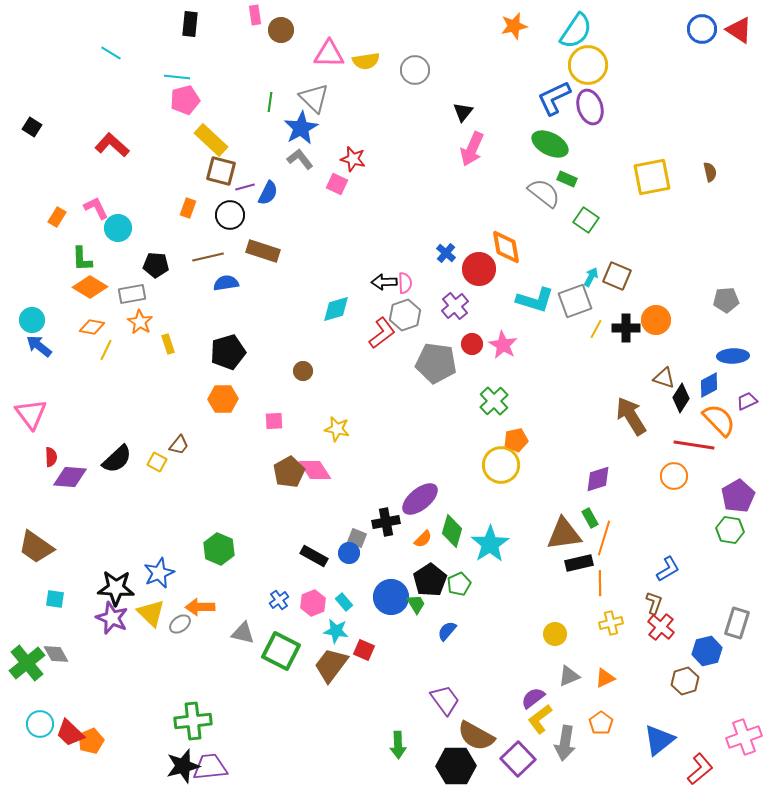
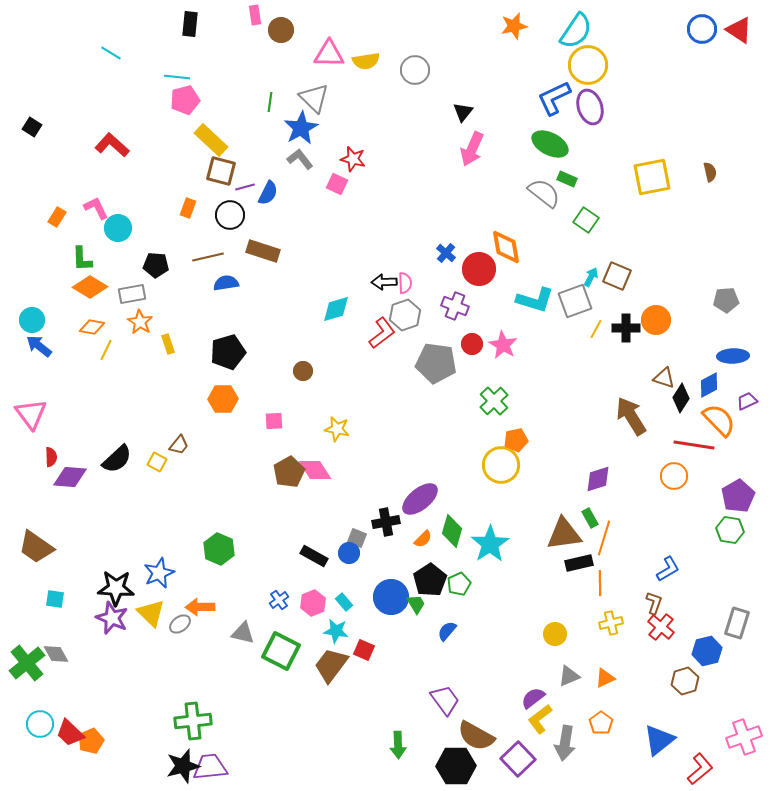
purple cross at (455, 306): rotated 28 degrees counterclockwise
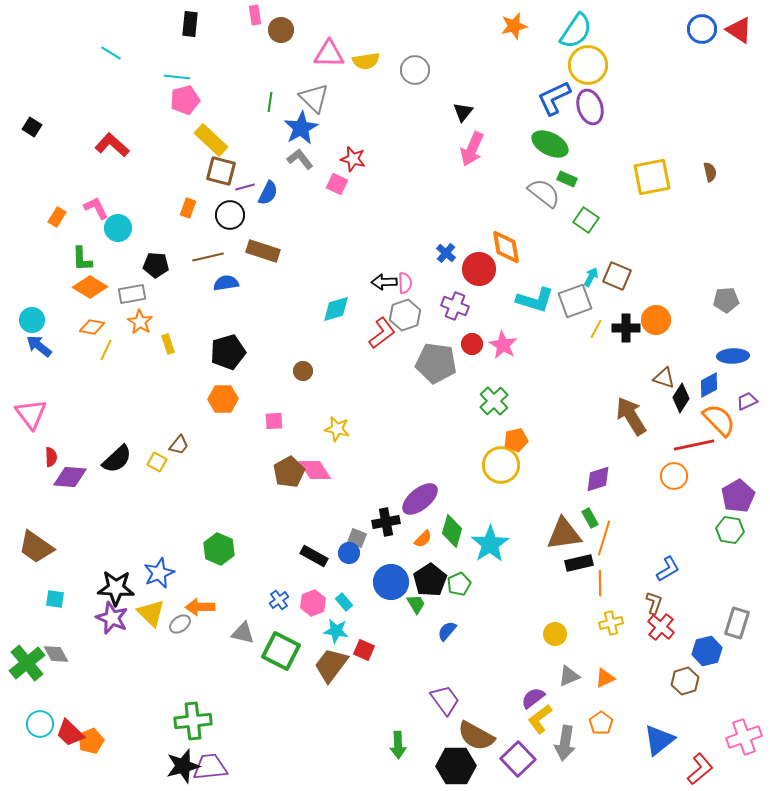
red line at (694, 445): rotated 21 degrees counterclockwise
blue circle at (391, 597): moved 15 px up
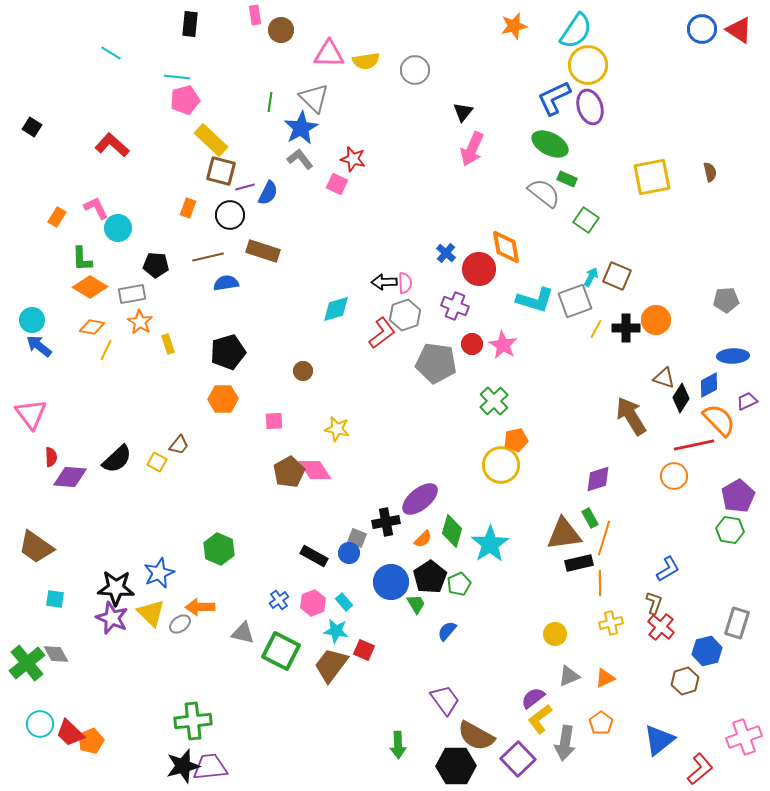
black pentagon at (430, 580): moved 3 px up
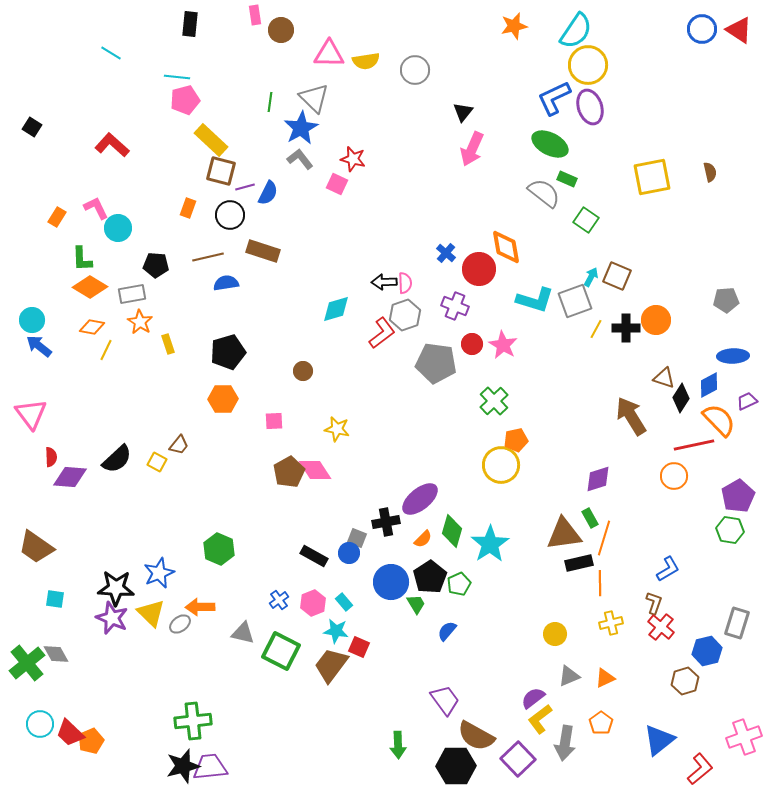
red square at (364, 650): moved 5 px left, 3 px up
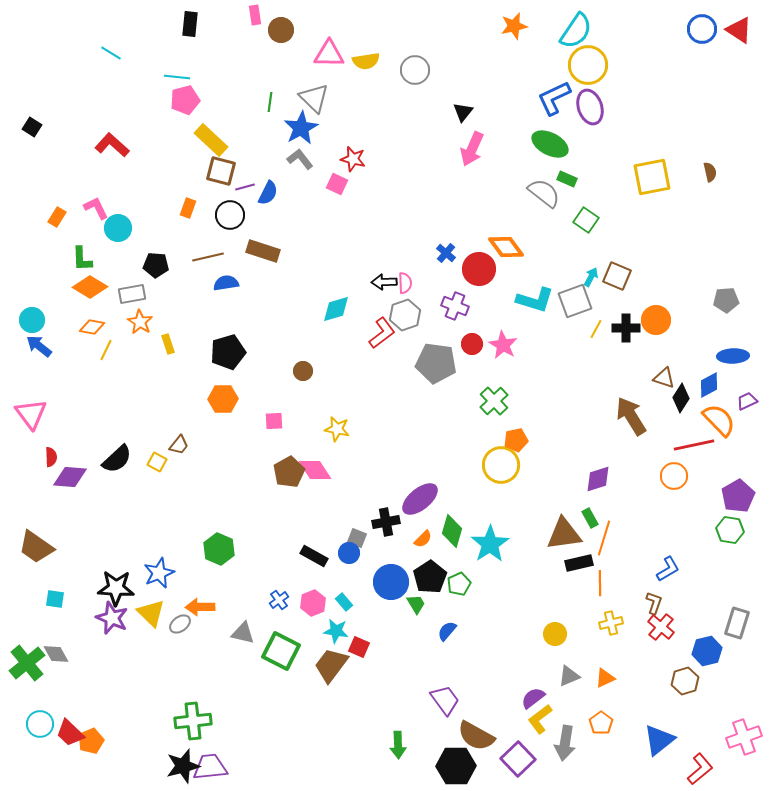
orange diamond at (506, 247): rotated 27 degrees counterclockwise
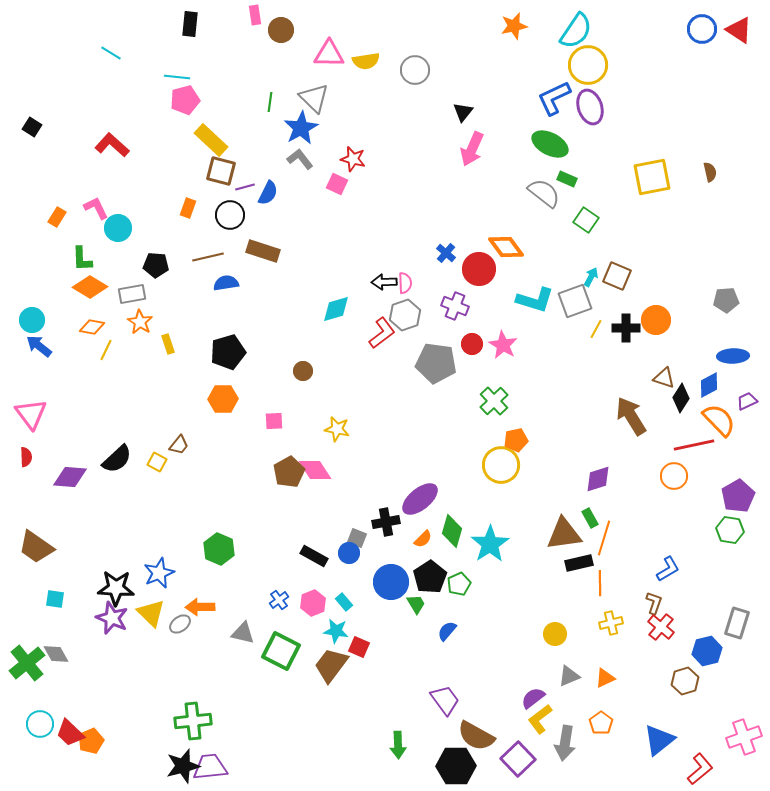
red semicircle at (51, 457): moved 25 px left
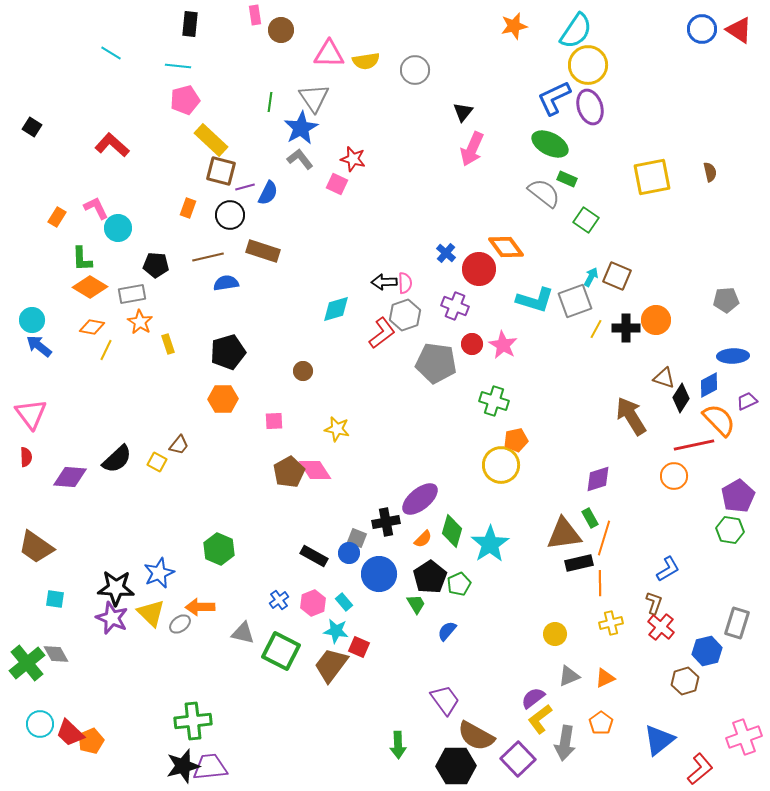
cyan line at (177, 77): moved 1 px right, 11 px up
gray triangle at (314, 98): rotated 12 degrees clockwise
green cross at (494, 401): rotated 28 degrees counterclockwise
blue circle at (391, 582): moved 12 px left, 8 px up
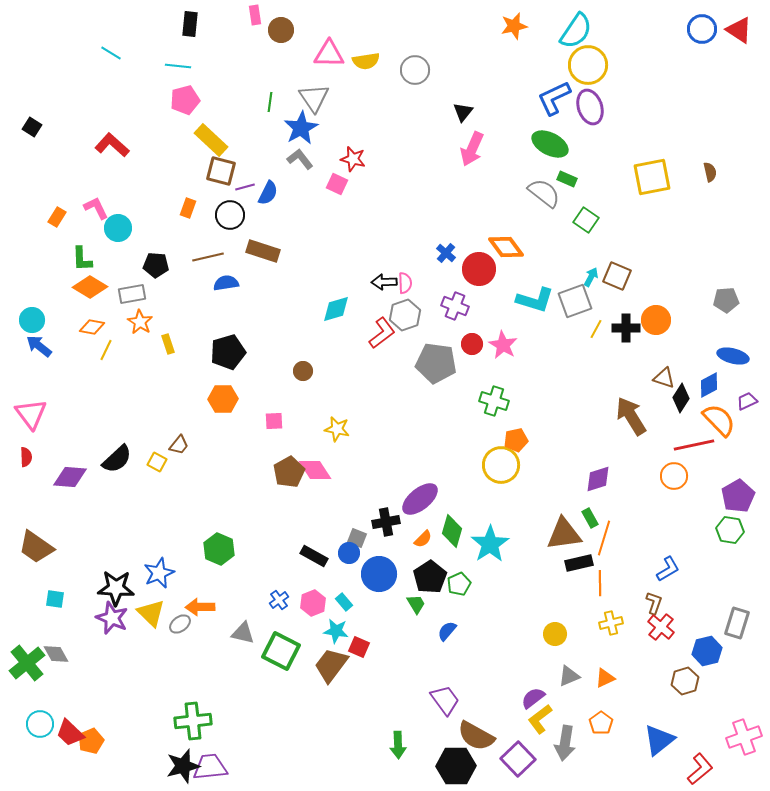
blue ellipse at (733, 356): rotated 16 degrees clockwise
